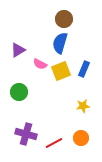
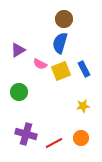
blue rectangle: rotated 49 degrees counterclockwise
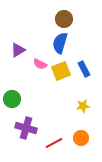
green circle: moved 7 px left, 7 px down
purple cross: moved 6 px up
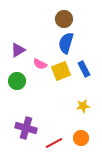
blue semicircle: moved 6 px right
green circle: moved 5 px right, 18 px up
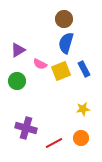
yellow star: moved 3 px down
